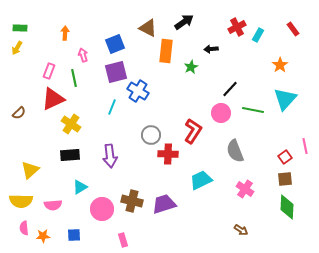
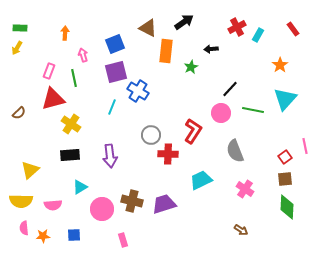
red triangle at (53, 99): rotated 10 degrees clockwise
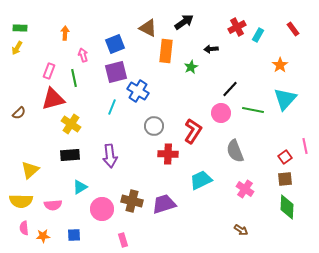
gray circle at (151, 135): moved 3 px right, 9 px up
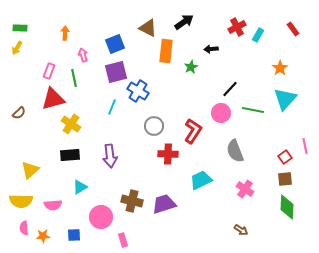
orange star at (280, 65): moved 3 px down
pink circle at (102, 209): moved 1 px left, 8 px down
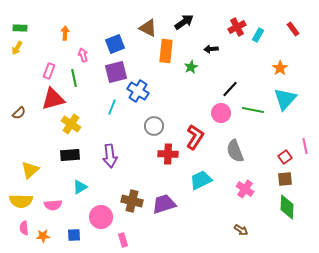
red L-shape at (193, 131): moved 2 px right, 6 px down
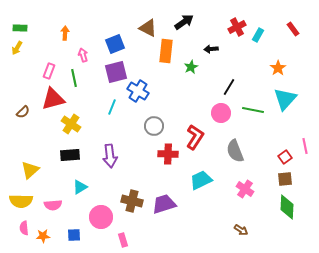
orange star at (280, 68): moved 2 px left
black line at (230, 89): moved 1 px left, 2 px up; rotated 12 degrees counterclockwise
brown semicircle at (19, 113): moved 4 px right, 1 px up
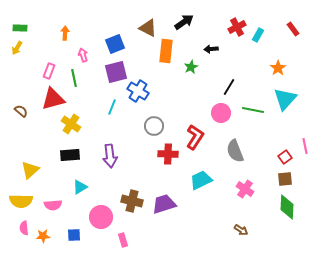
brown semicircle at (23, 112): moved 2 px left, 1 px up; rotated 96 degrees counterclockwise
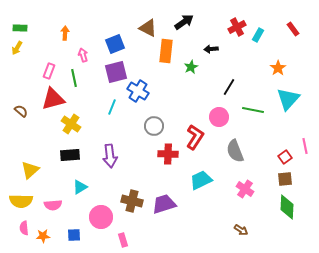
cyan triangle at (285, 99): moved 3 px right
pink circle at (221, 113): moved 2 px left, 4 px down
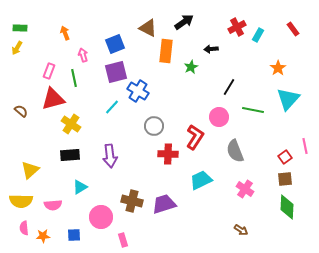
orange arrow at (65, 33): rotated 24 degrees counterclockwise
cyan line at (112, 107): rotated 21 degrees clockwise
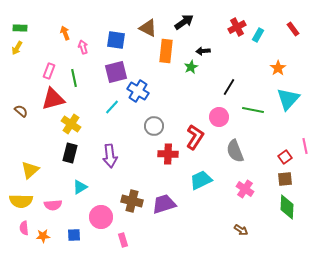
blue square at (115, 44): moved 1 px right, 4 px up; rotated 30 degrees clockwise
black arrow at (211, 49): moved 8 px left, 2 px down
pink arrow at (83, 55): moved 8 px up
black rectangle at (70, 155): moved 2 px up; rotated 72 degrees counterclockwise
